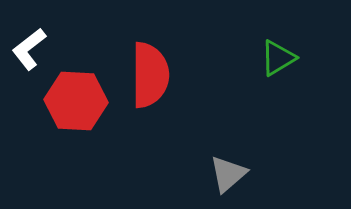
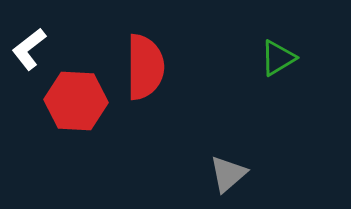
red semicircle: moved 5 px left, 8 px up
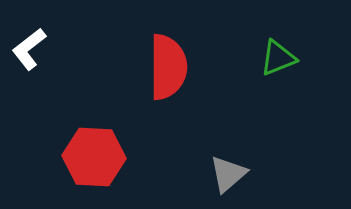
green triangle: rotated 9 degrees clockwise
red semicircle: moved 23 px right
red hexagon: moved 18 px right, 56 px down
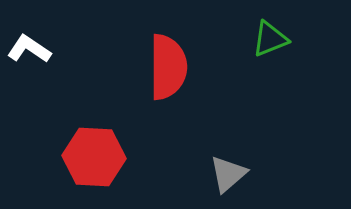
white L-shape: rotated 72 degrees clockwise
green triangle: moved 8 px left, 19 px up
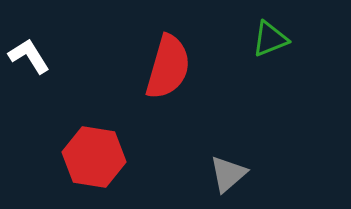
white L-shape: moved 7 px down; rotated 24 degrees clockwise
red semicircle: rotated 16 degrees clockwise
red hexagon: rotated 6 degrees clockwise
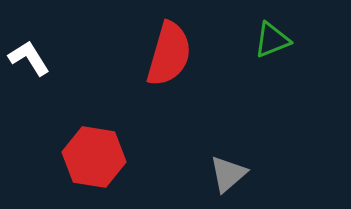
green triangle: moved 2 px right, 1 px down
white L-shape: moved 2 px down
red semicircle: moved 1 px right, 13 px up
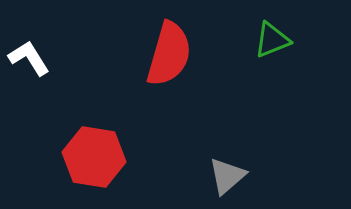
gray triangle: moved 1 px left, 2 px down
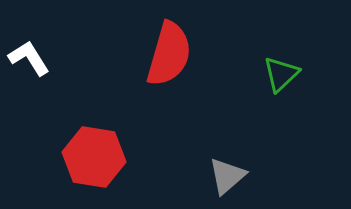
green triangle: moved 9 px right, 34 px down; rotated 21 degrees counterclockwise
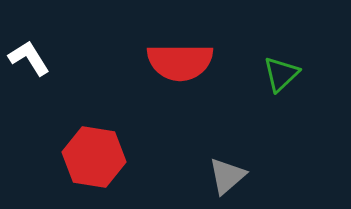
red semicircle: moved 11 px right, 8 px down; rotated 74 degrees clockwise
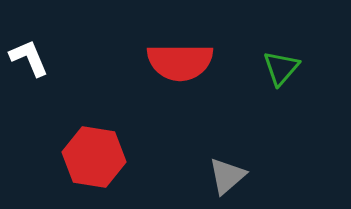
white L-shape: rotated 9 degrees clockwise
green triangle: moved 6 px up; rotated 6 degrees counterclockwise
